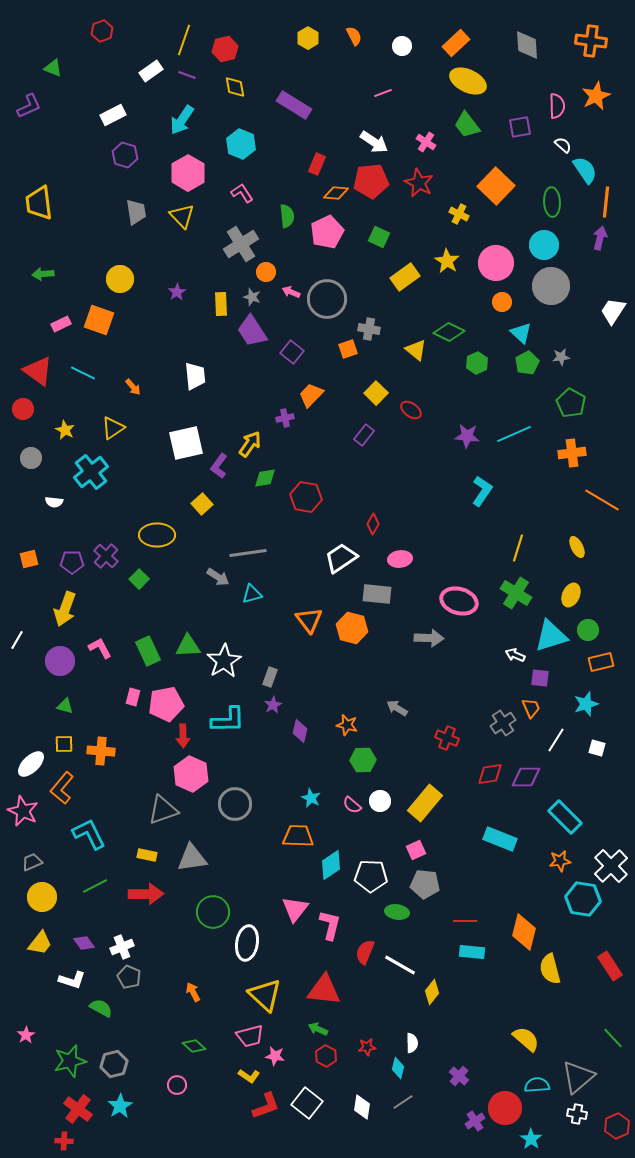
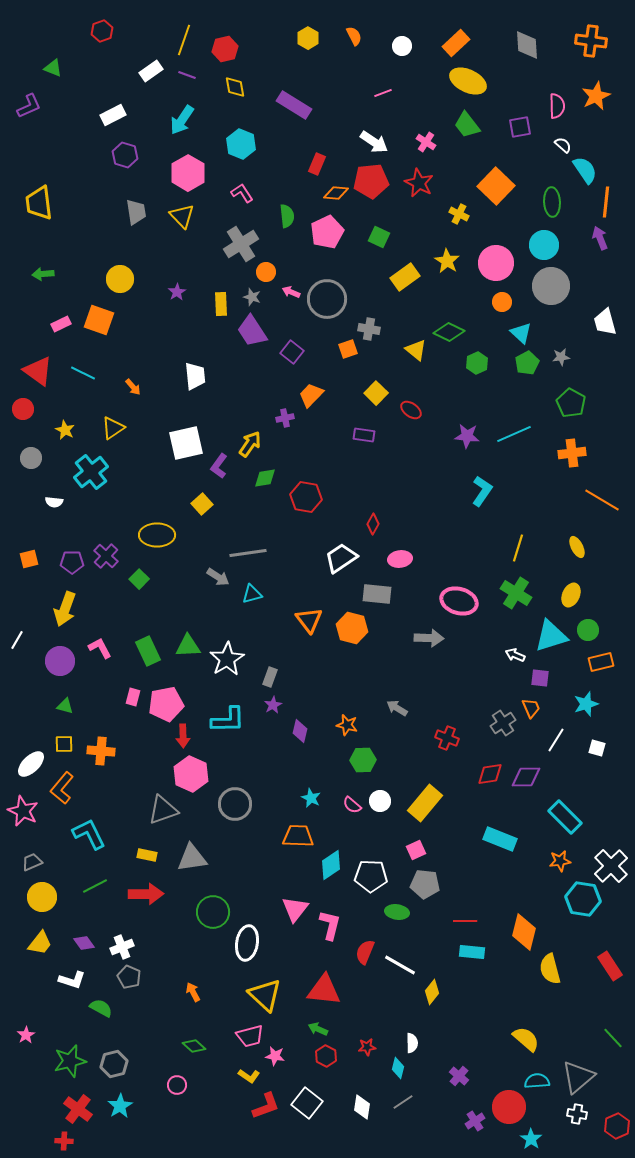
purple arrow at (600, 238): rotated 35 degrees counterclockwise
white trapezoid at (613, 311): moved 8 px left, 11 px down; rotated 48 degrees counterclockwise
purple rectangle at (364, 435): rotated 60 degrees clockwise
white star at (224, 661): moved 3 px right, 2 px up
cyan semicircle at (537, 1085): moved 4 px up
red circle at (505, 1108): moved 4 px right, 1 px up
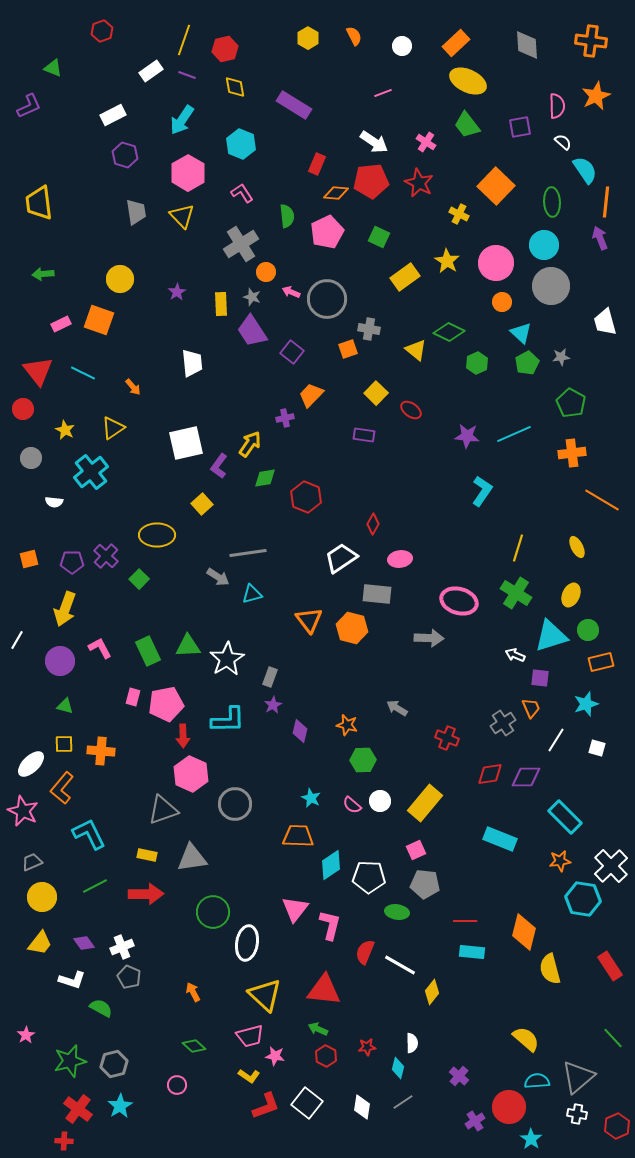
white semicircle at (563, 145): moved 3 px up
red triangle at (38, 371): rotated 16 degrees clockwise
white trapezoid at (195, 376): moved 3 px left, 13 px up
red hexagon at (306, 497): rotated 12 degrees clockwise
white pentagon at (371, 876): moved 2 px left, 1 px down
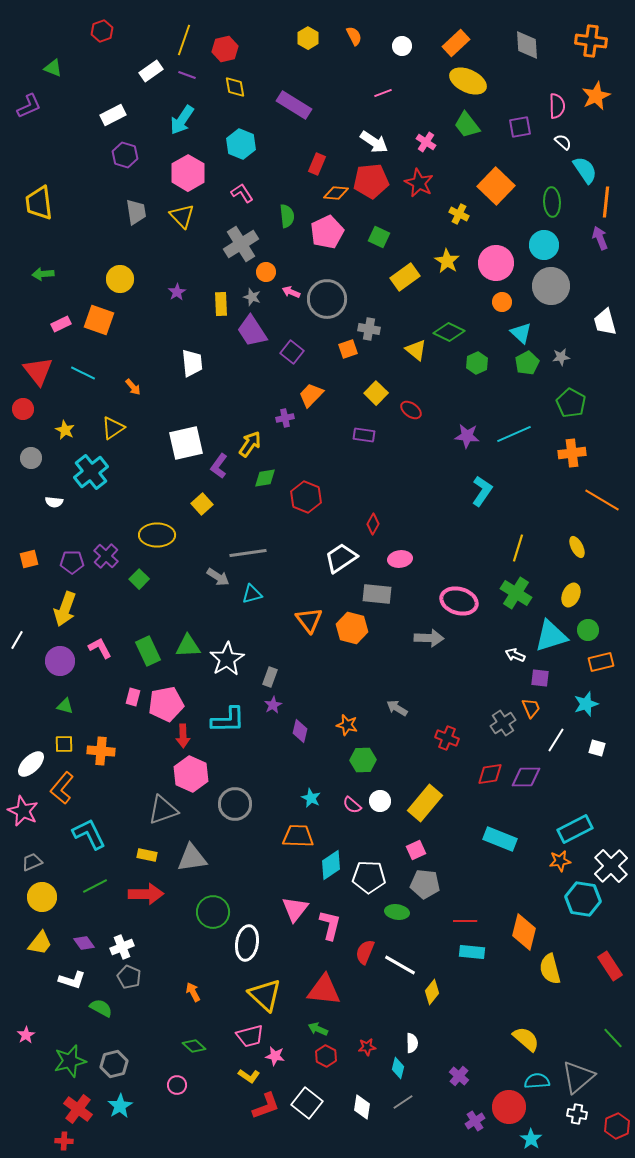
cyan rectangle at (565, 817): moved 10 px right, 12 px down; rotated 72 degrees counterclockwise
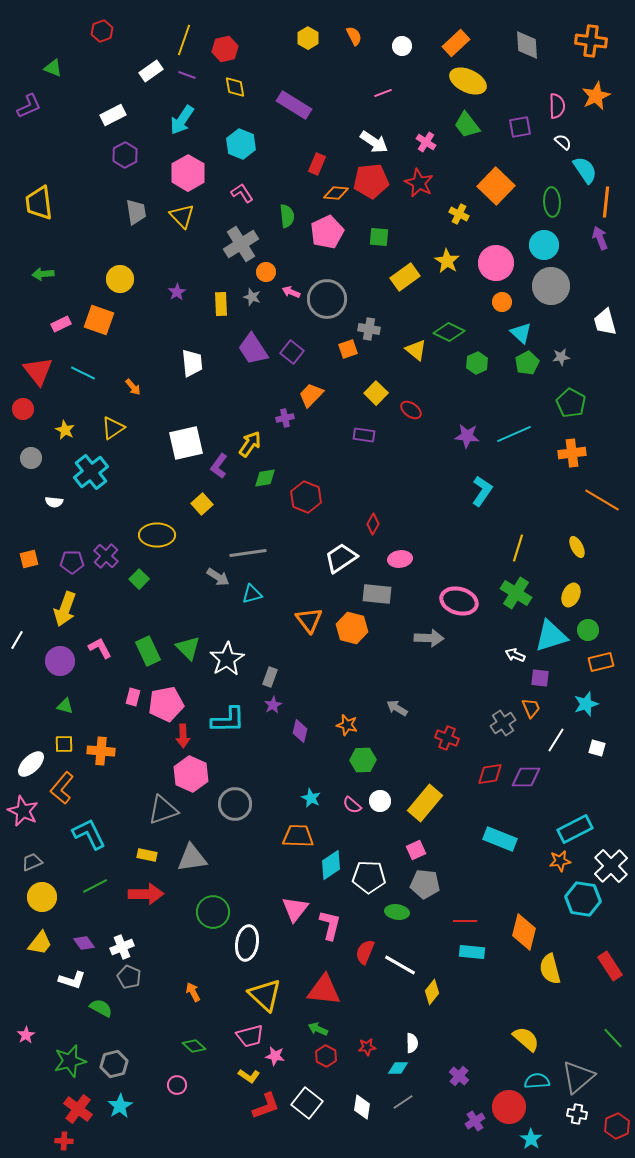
purple hexagon at (125, 155): rotated 15 degrees clockwise
green square at (379, 237): rotated 20 degrees counterclockwise
purple trapezoid at (252, 331): moved 1 px right, 18 px down
green triangle at (188, 646): moved 2 px down; rotated 48 degrees clockwise
cyan diamond at (398, 1068): rotated 75 degrees clockwise
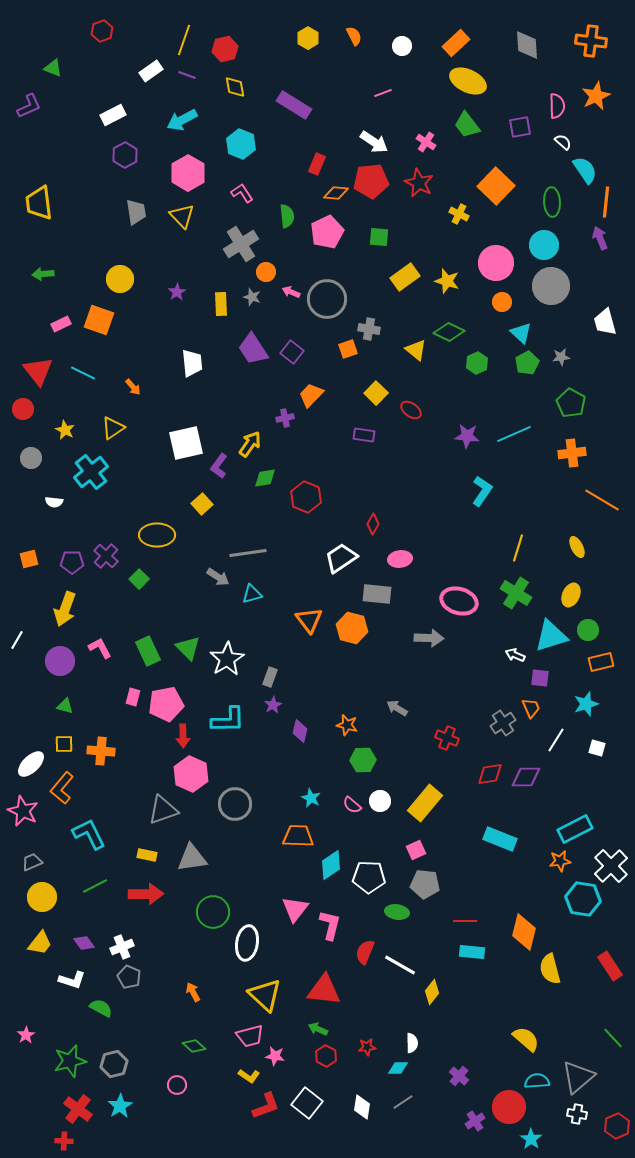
cyan arrow at (182, 120): rotated 28 degrees clockwise
yellow star at (447, 261): moved 20 px down; rotated 15 degrees counterclockwise
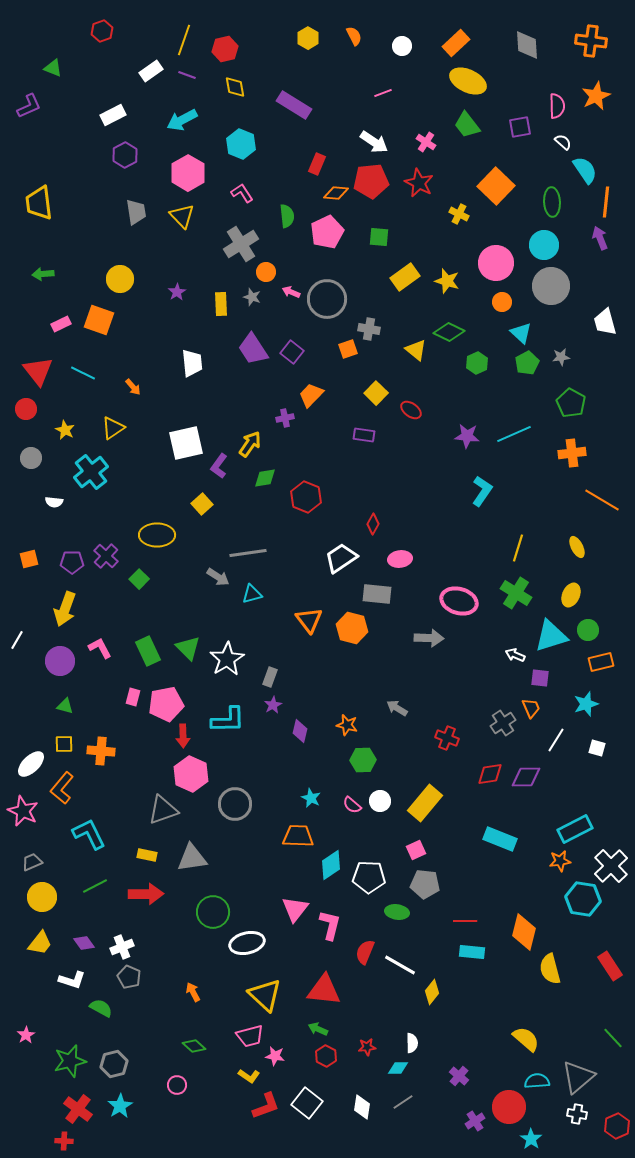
red circle at (23, 409): moved 3 px right
white ellipse at (247, 943): rotated 68 degrees clockwise
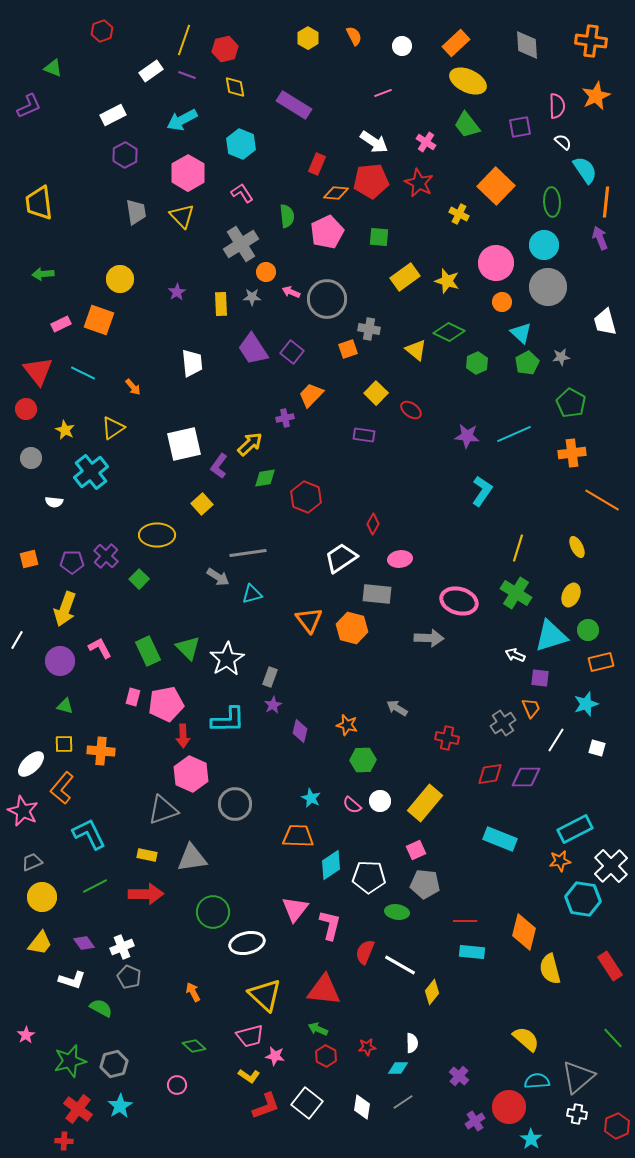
gray circle at (551, 286): moved 3 px left, 1 px down
gray star at (252, 297): rotated 18 degrees counterclockwise
white square at (186, 443): moved 2 px left, 1 px down
yellow arrow at (250, 444): rotated 12 degrees clockwise
red cross at (447, 738): rotated 10 degrees counterclockwise
